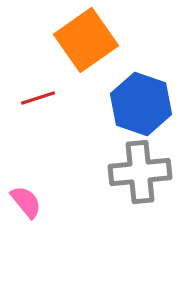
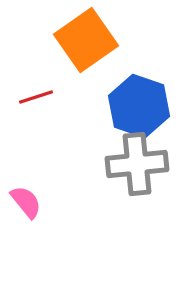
red line: moved 2 px left, 1 px up
blue hexagon: moved 2 px left, 2 px down
gray cross: moved 3 px left, 8 px up
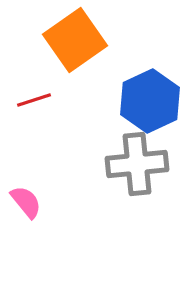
orange square: moved 11 px left
red line: moved 2 px left, 3 px down
blue hexagon: moved 11 px right, 5 px up; rotated 16 degrees clockwise
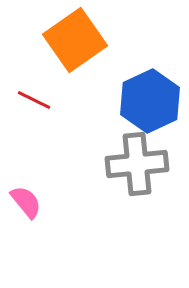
red line: rotated 44 degrees clockwise
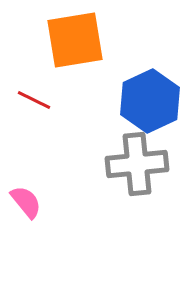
orange square: rotated 26 degrees clockwise
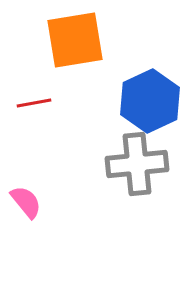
red line: moved 3 px down; rotated 36 degrees counterclockwise
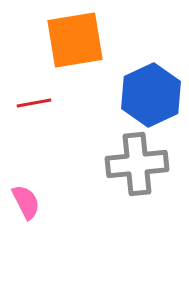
blue hexagon: moved 1 px right, 6 px up
pink semicircle: rotated 12 degrees clockwise
